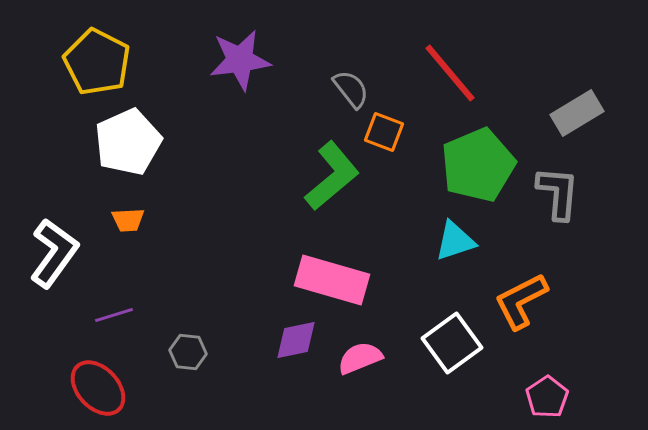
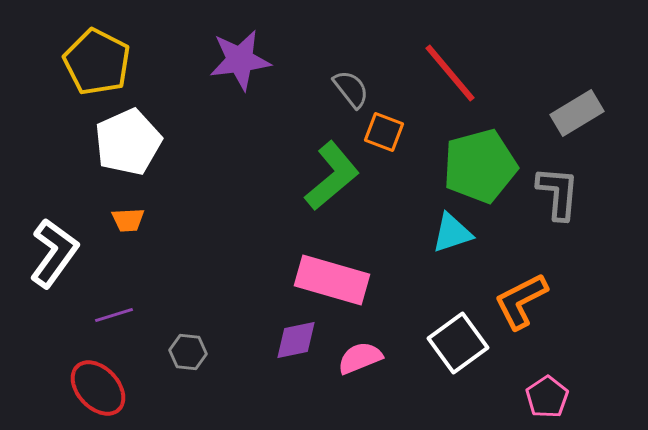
green pentagon: moved 2 px right, 1 px down; rotated 8 degrees clockwise
cyan triangle: moved 3 px left, 8 px up
white square: moved 6 px right
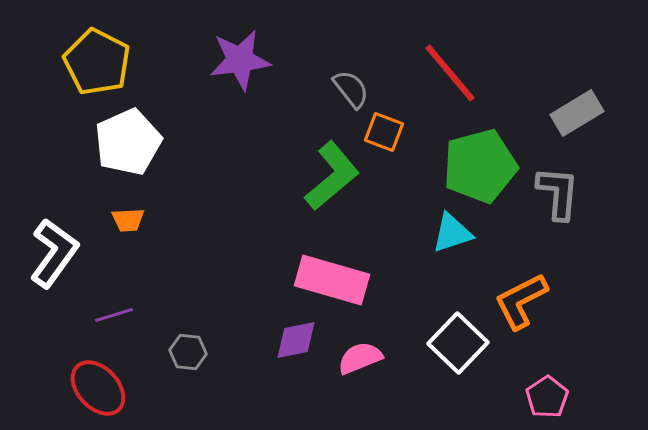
white square: rotated 10 degrees counterclockwise
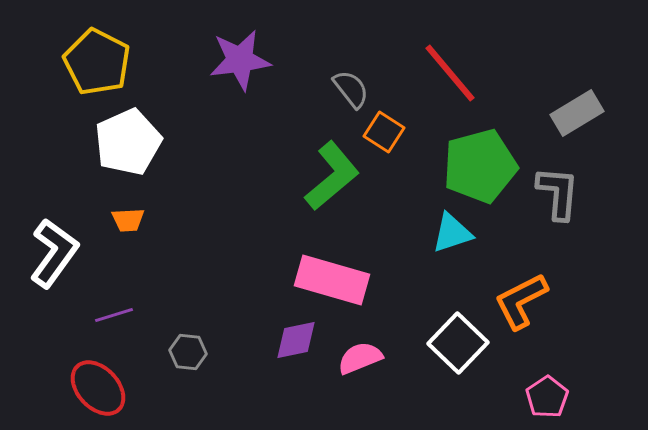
orange square: rotated 12 degrees clockwise
